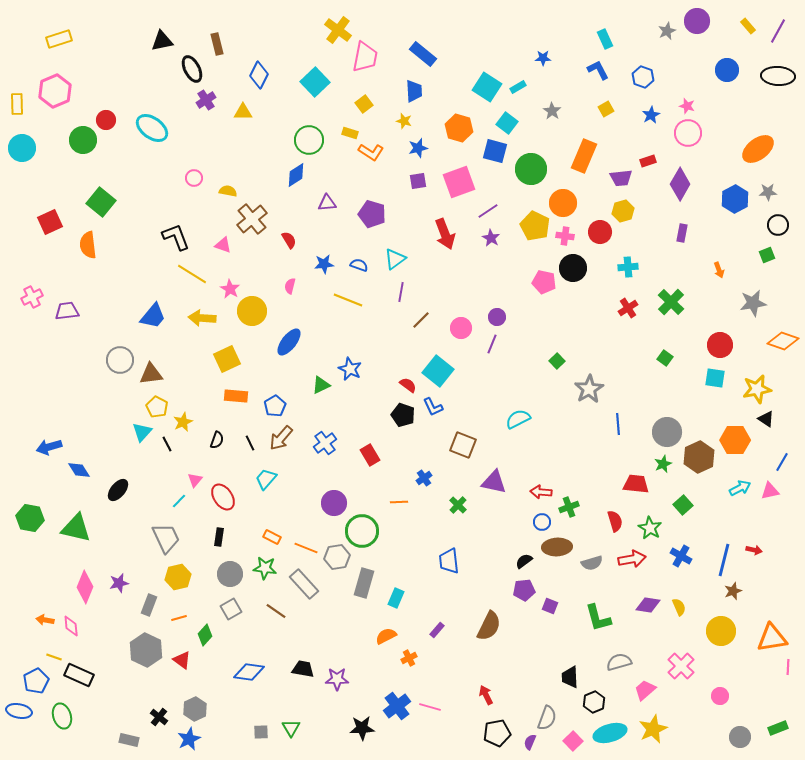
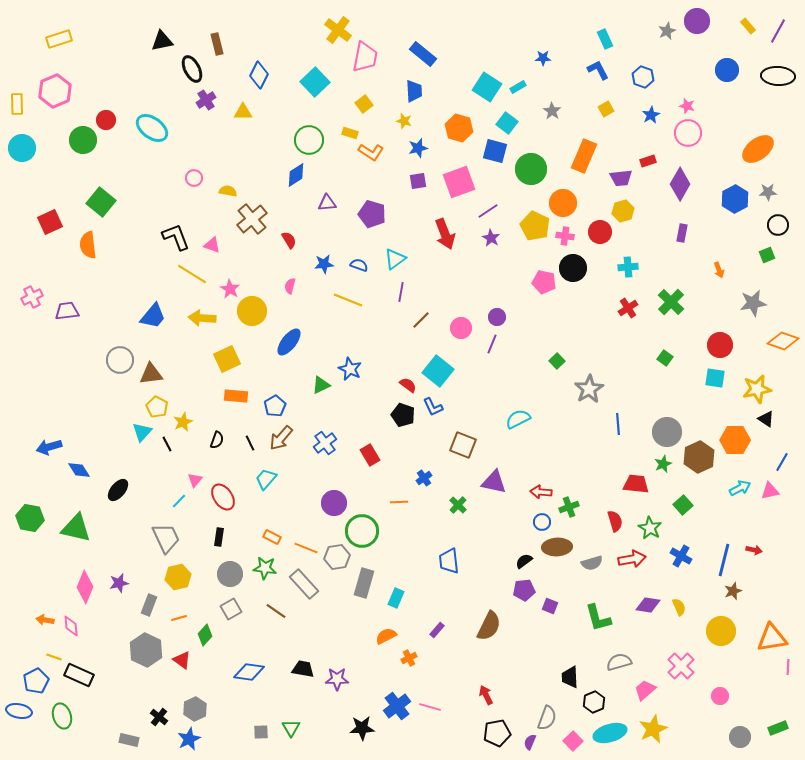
pink triangle at (223, 245): moved 11 px left
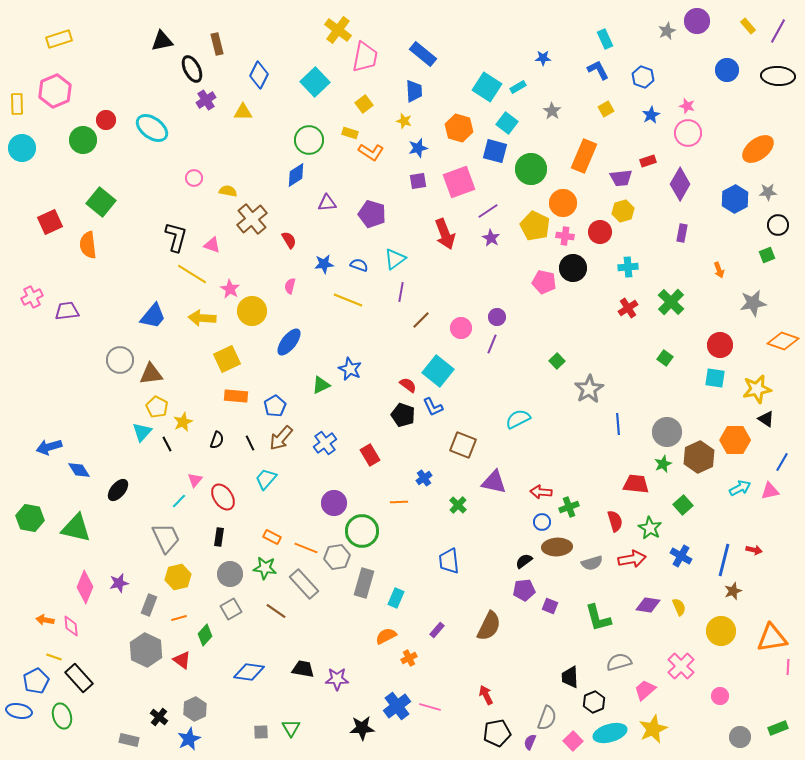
black L-shape at (176, 237): rotated 36 degrees clockwise
black rectangle at (79, 675): moved 3 px down; rotated 24 degrees clockwise
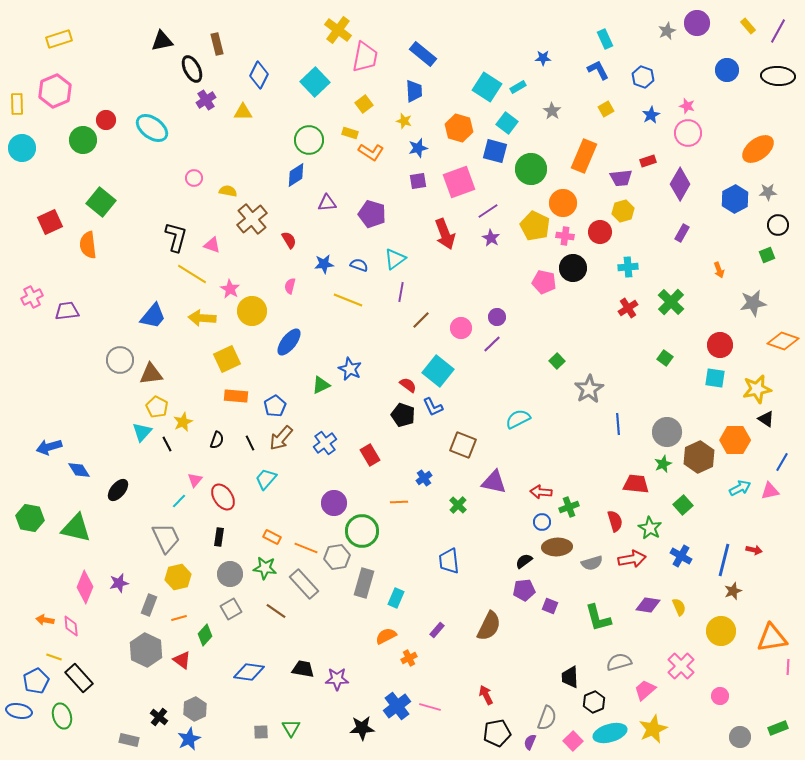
purple circle at (697, 21): moved 2 px down
purple rectangle at (682, 233): rotated 18 degrees clockwise
purple line at (492, 344): rotated 24 degrees clockwise
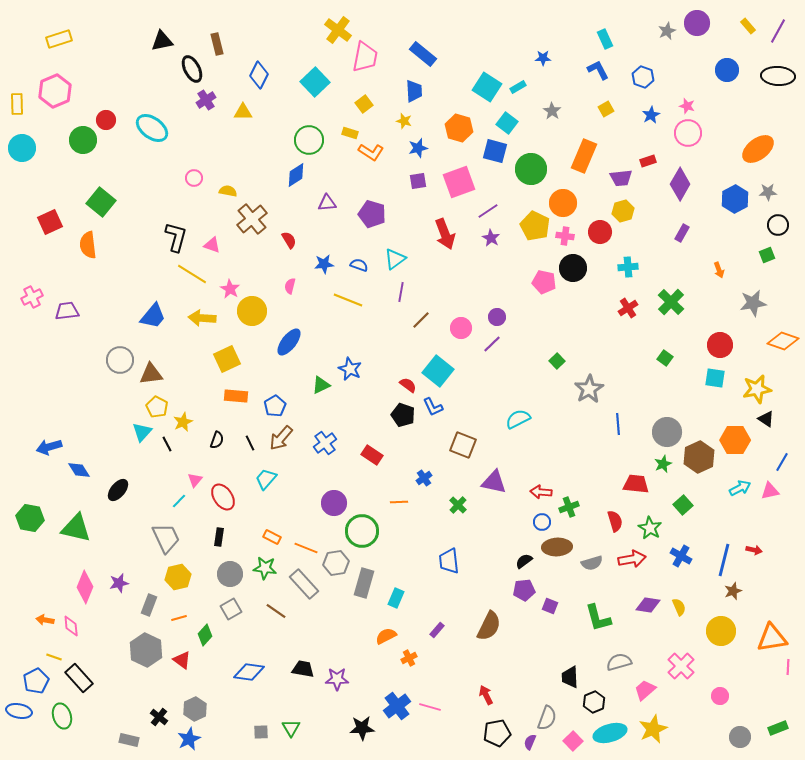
red rectangle at (370, 455): moved 2 px right; rotated 25 degrees counterclockwise
gray hexagon at (337, 557): moved 1 px left, 6 px down
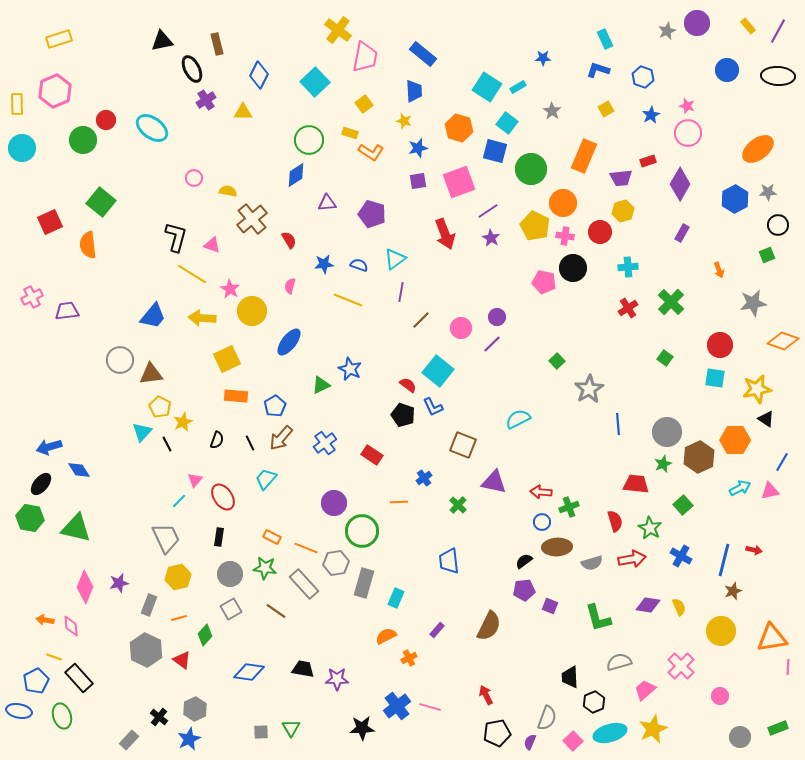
blue L-shape at (598, 70): rotated 45 degrees counterclockwise
yellow pentagon at (157, 407): moved 3 px right
black ellipse at (118, 490): moved 77 px left, 6 px up
gray rectangle at (129, 740): rotated 60 degrees counterclockwise
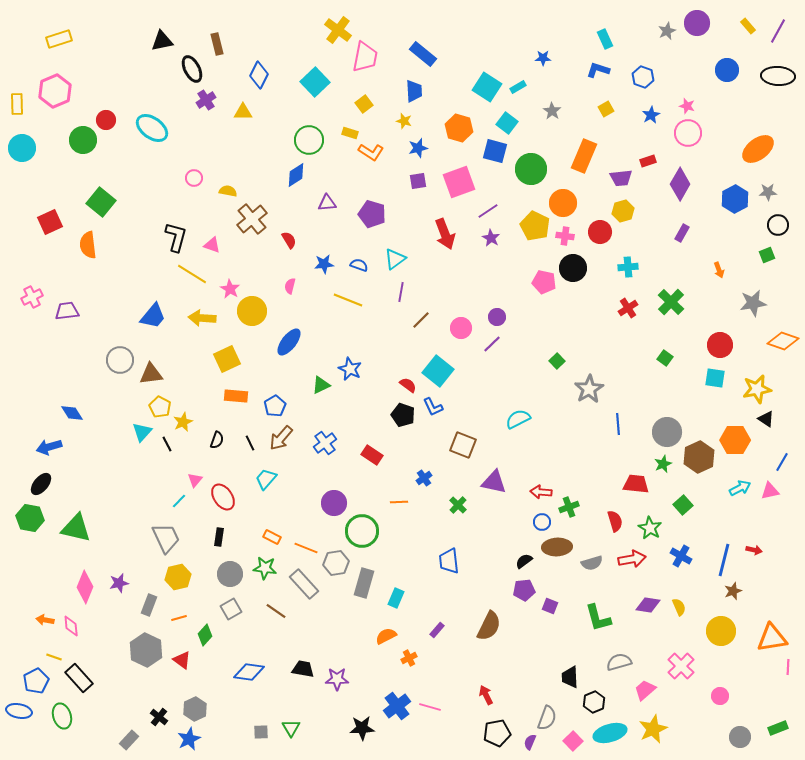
blue diamond at (79, 470): moved 7 px left, 57 px up
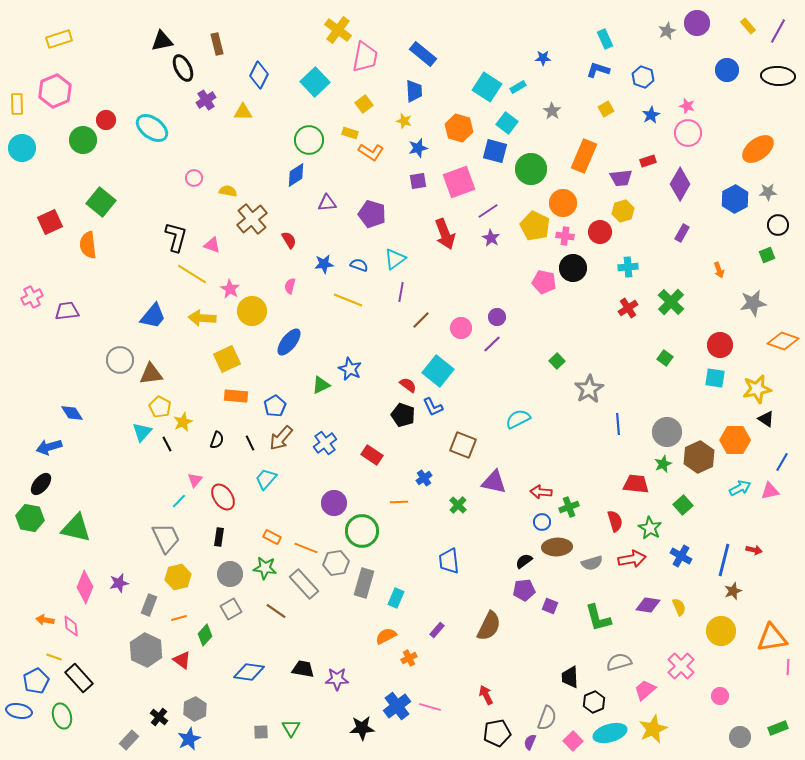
black ellipse at (192, 69): moved 9 px left, 1 px up
